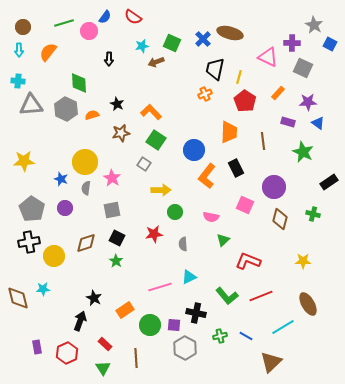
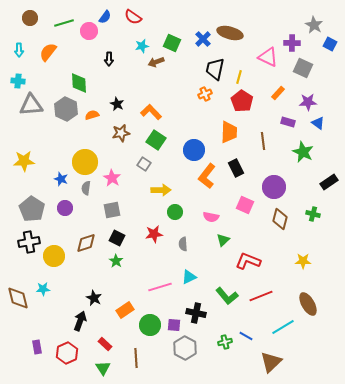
brown circle at (23, 27): moved 7 px right, 9 px up
red pentagon at (245, 101): moved 3 px left
green cross at (220, 336): moved 5 px right, 6 px down
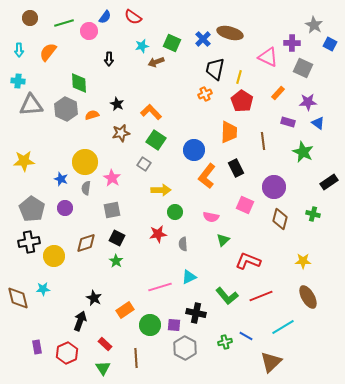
red star at (154, 234): moved 4 px right
brown ellipse at (308, 304): moved 7 px up
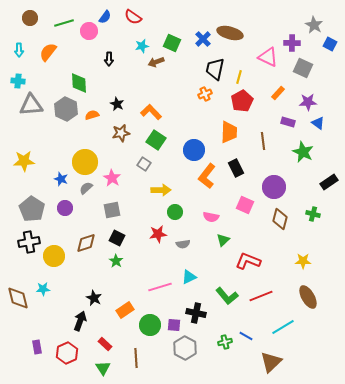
red pentagon at (242, 101): rotated 10 degrees clockwise
gray semicircle at (86, 188): rotated 40 degrees clockwise
gray semicircle at (183, 244): rotated 96 degrees counterclockwise
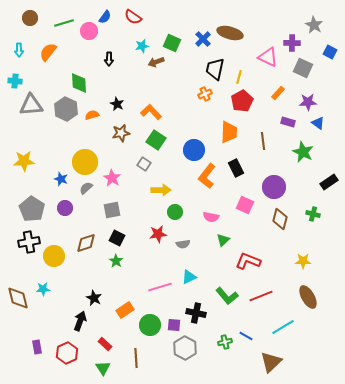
blue square at (330, 44): moved 8 px down
cyan cross at (18, 81): moved 3 px left
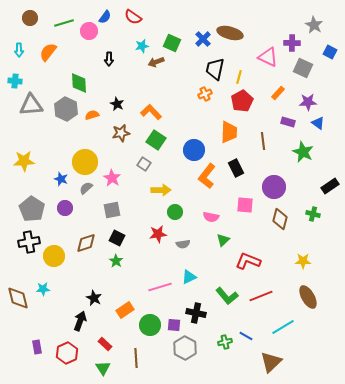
black rectangle at (329, 182): moved 1 px right, 4 px down
pink square at (245, 205): rotated 18 degrees counterclockwise
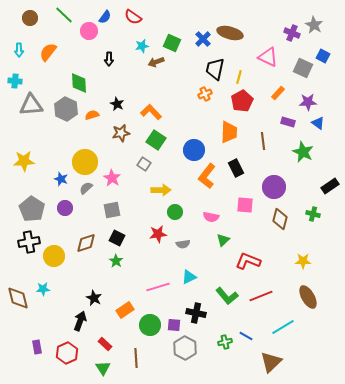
green line at (64, 23): moved 8 px up; rotated 60 degrees clockwise
purple cross at (292, 43): moved 10 px up; rotated 21 degrees clockwise
blue square at (330, 52): moved 7 px left, 4 px down
pink line at (160, 287): moved 2 px left
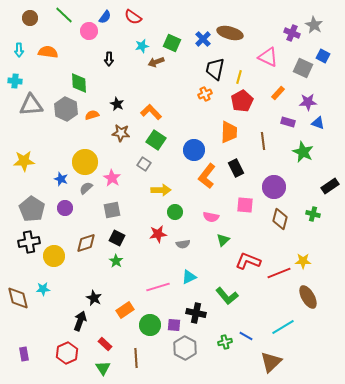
orange semicircle at (48, 52): rotated 60 degrees clockwise
blue triangle at (318, 123): rotated 16 degrees counterclockwise
brown star at (121, 133): rotated 18 degrees clockwise
red line at (261, 296): moved 18 px right, 23 px up
purple rectangle at (37, 347): moved 13 px left, 7 px down
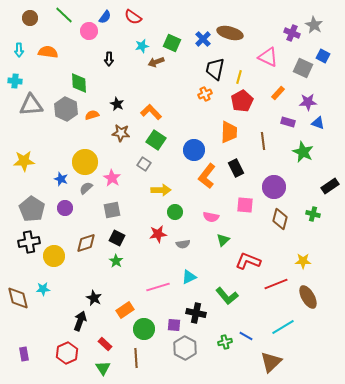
red line at (279, 273): moved 3 px left, 11 px down
green circle at (150, 325): moved 6 px left, 4 px down
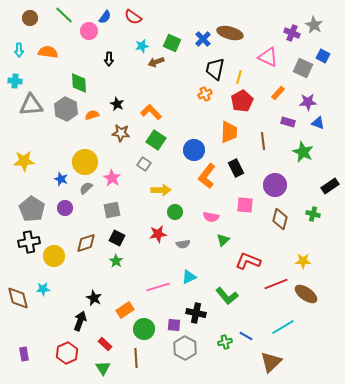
purple circle at (274, 187): moved 1 px right, 2 px up
brown ellipse at (308, 297): moved 2 px left, 3 px up; rotated 25 degrees counterclockwise
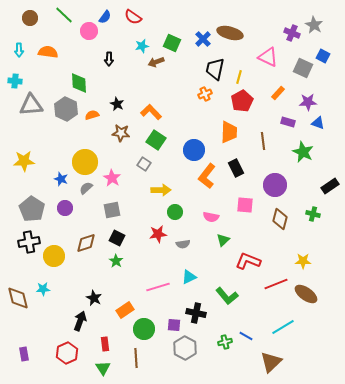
red rectangle at (105, 344): rotated 40 degrees clockwise
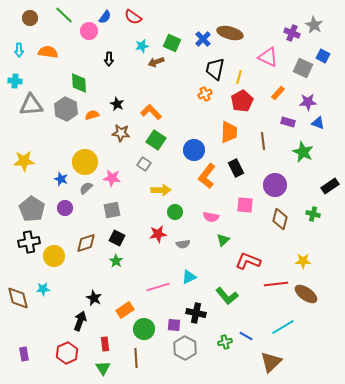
pink star at (112, 178): rotated 24 degrees counterclockwise
red line at (276, 284): rotated 15 degrees clockwise
